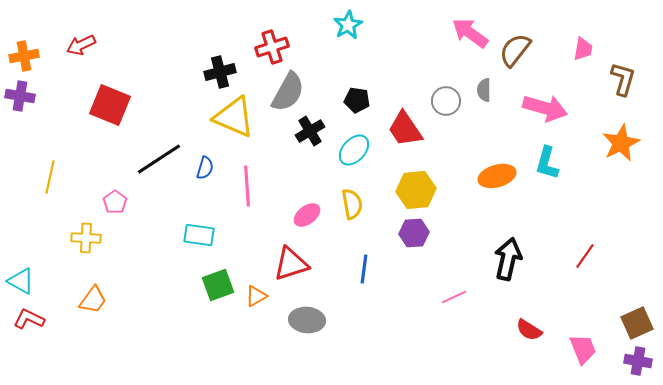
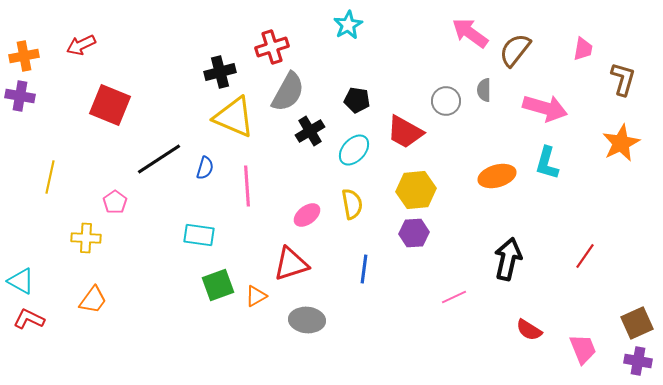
red trapezoid at (405, 129): moved 3 px down; rotated 27 degrees counterclockwise
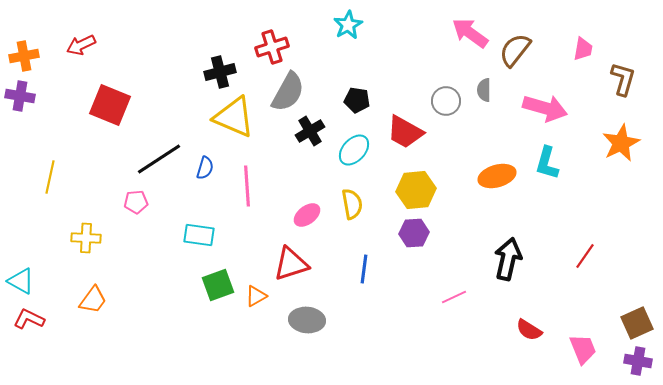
pink pentagon at (115, 202): moved 21 px right; rotated 30 degrees clockwise
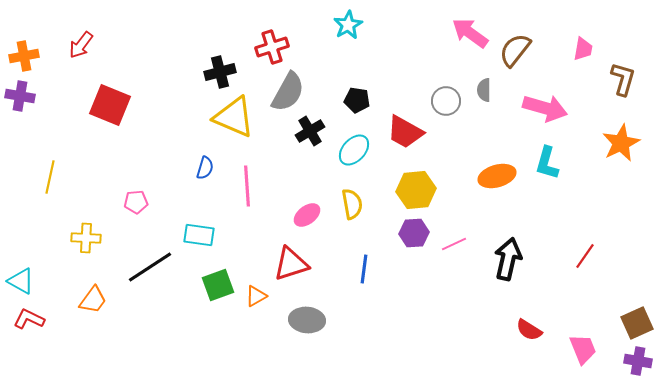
red arrow at (81, 45): rotated 28 degrees counterclockwise
black line at (159, 159): moved 9 px left, 108 px down
pink line at (454, 297): moved 53 px up
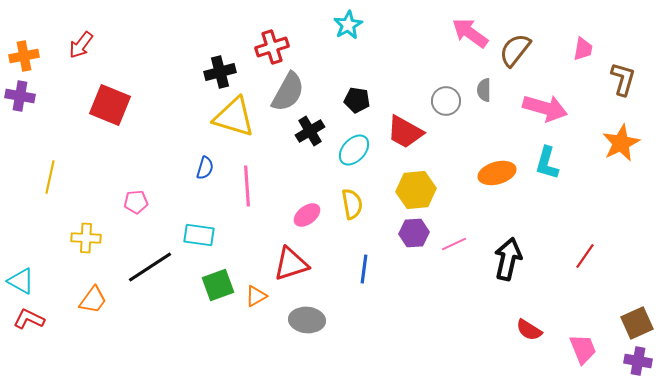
yellow triangle at (234, 117): rotated 6 degrees counterclockwise
orange ellipse at (497, 176): moved 3 px up
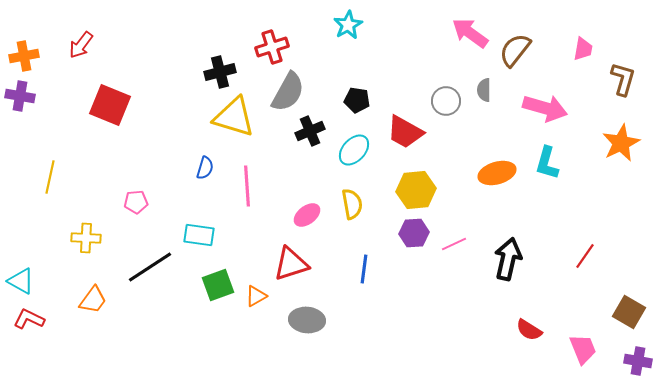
black cross at (310, 131): rotated 8 degrees clockwise
brown square at (637, 323): moved 8 px left, 11 px up; rotated 36 degrees counterclockwise
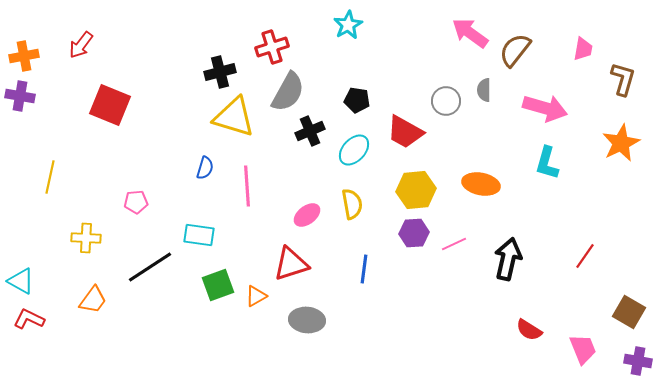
orange ellipse at (497, 173): moved 16 px left, 11 px down; rotated 27 degrees clockwise
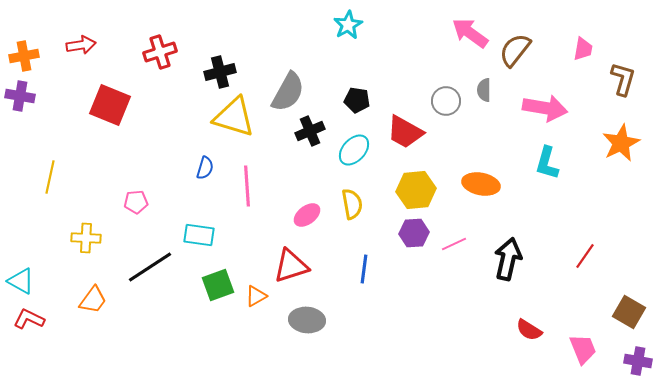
red arrow at (81, 45): rotated 136 degrees counterclockwise
red cross at (272, 47): moved 112 px left, 5 px down
pink arrow at (545, 108): rotated 6 degrees counterclockwise
red triangle at (291, 264): moved 2 px down
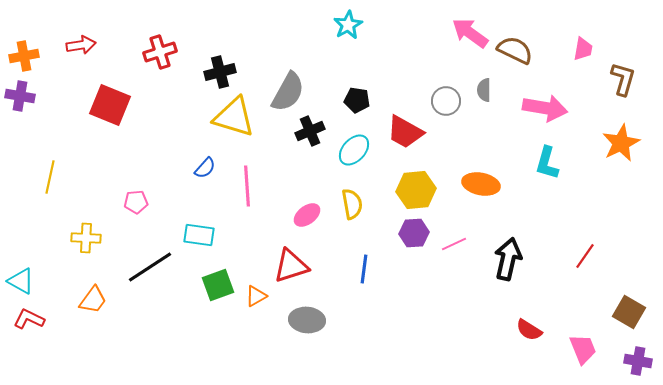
brown semicircle at (515, 50): rotated 78 degrees clockwise
blue semicircle at (205, 168): rotated 25 degrees clockwise
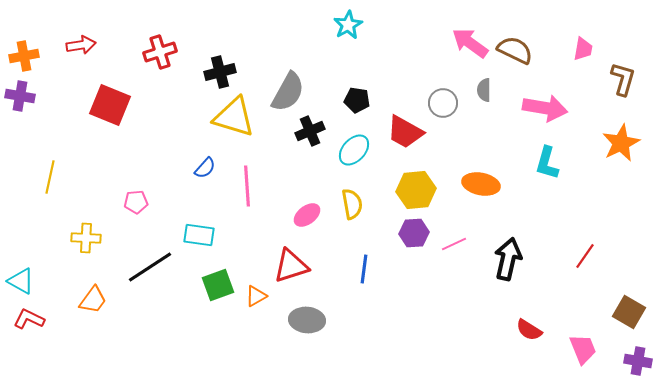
pink arrow at (470, 33): moved 10 px down
gray circle at (446, 101): moved 3 px left, 2 px down
